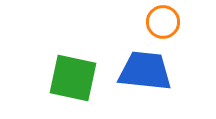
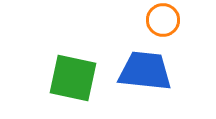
orange circle: moved 2 px up
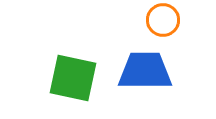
blue trapezoid: rotated 6 degrees counterclockwise
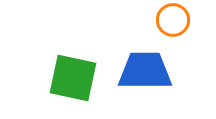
orange circle: moved 10 px right
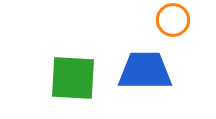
green square: rotated 9 degrees counterclockwise
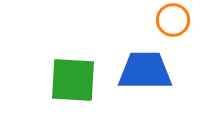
green square: moved 2 px down
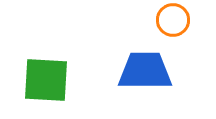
green square: moved 27 px left
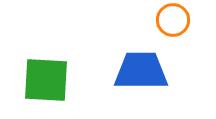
blue trapezoid: moved 4 px left
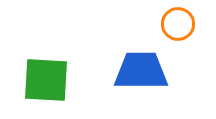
orange circle: moved 5 px right, 4 px down
